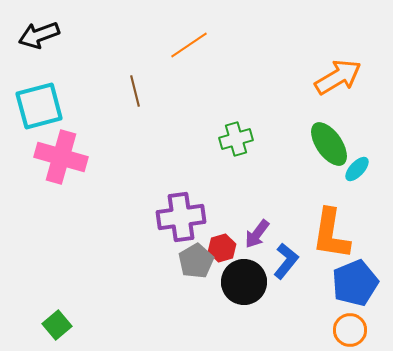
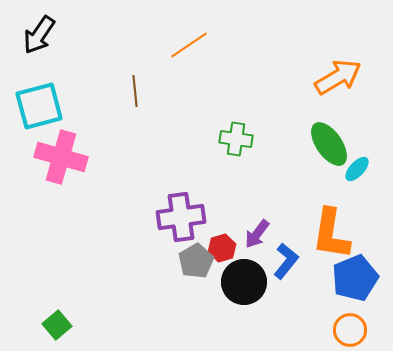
black arrow: rotated 36 degrees counterclockwise
brown line: rotated 8 degrees clockwise
green cross: rotated 24 degrees clockwise
blue pentagon: moved 5 px up
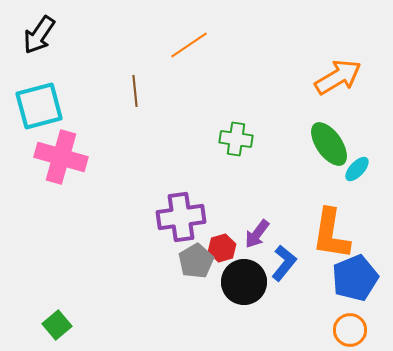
blue L-shape: moved 2 px left, 2 px down
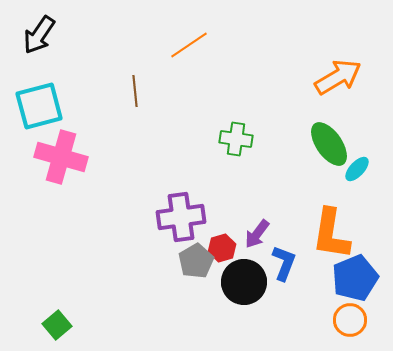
blue L-shape: rotated 18 degrees counterclockwise
orange circle: moved 10 px up
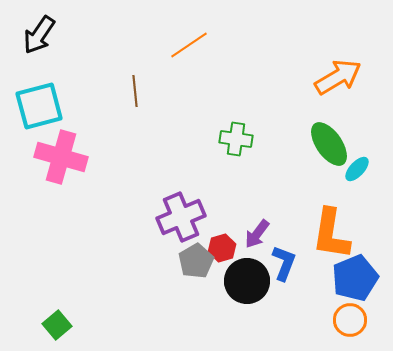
purple cross: rotated 15 degrees counterclockwise
black circle: moved 3 px right, 1 px up
